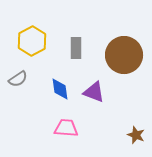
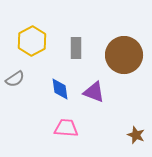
gray semicircle: moved 3 px left
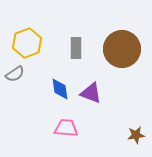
yellow hexagon: moved 5 px left, 2 px down; rotated 8 degrees clockwise
brown circle: moved 2 px left, 6 px up
gray semicircle: moved 5 px up
purple triangle: moved 3 px left, 1 px down
brown star: rotated 30 degrees counterclockwise
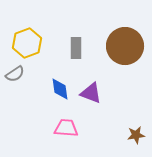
brown circle: moved 3 px right, 3 px up
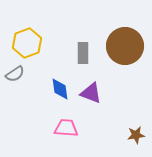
gray rectangle: moved 7 px right, 5 px down
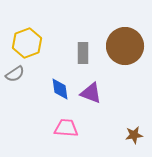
brown star: moved 2 px left
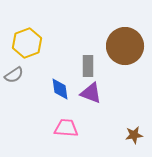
gray rectangle: moved 5 px right, 13 px down
gray semicircle: moved 1 px left, 1 px down
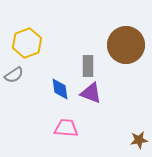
brown circle: moved 1 px right, 1 px up
brown star: moved 5 px right, 5 px down
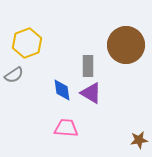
blue diamond: moved 2 px right, 1 px down
purple triangle: rotated 10 degrees clockwise
